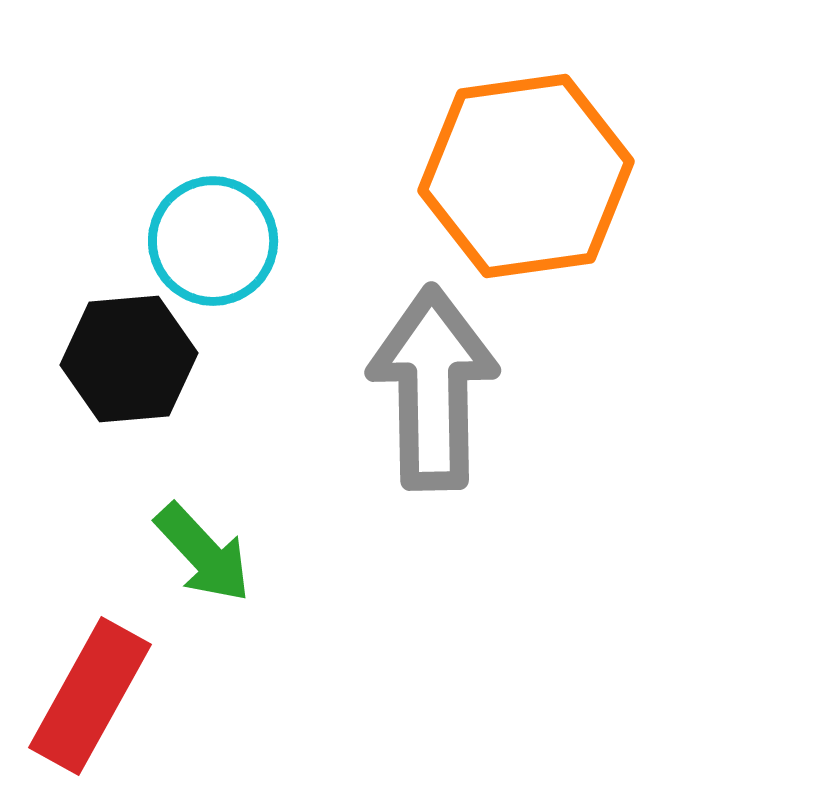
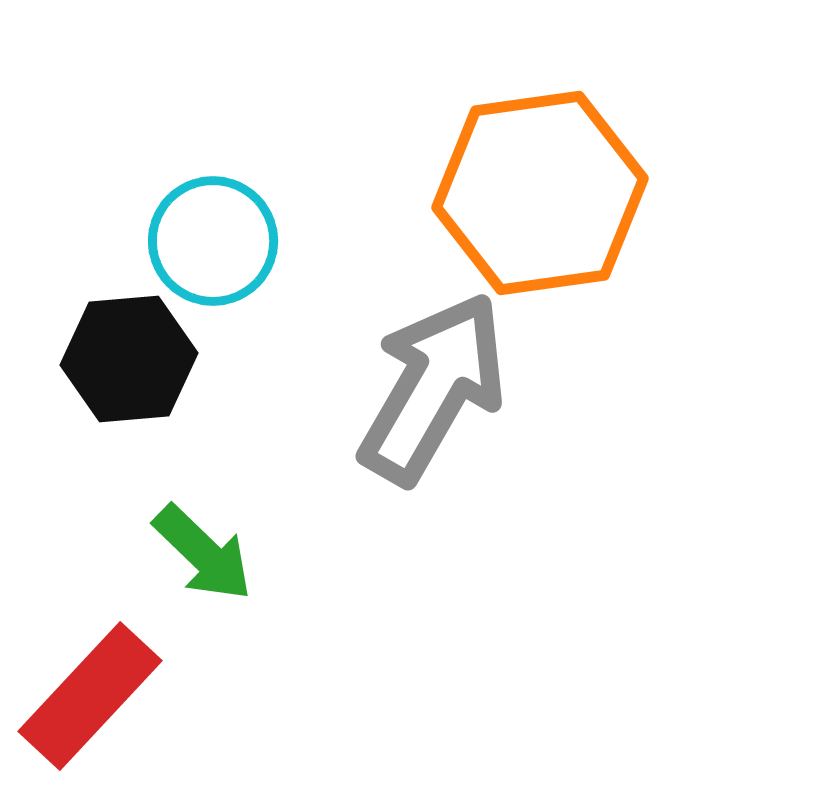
orange hexagon: moved 14 px right, 17 px down
gray arrow: rotated 31 degrees clockwise
green arrow: rotated 3 degrees counterclockwise
red rectangle: rotated 14 degrees clockwise
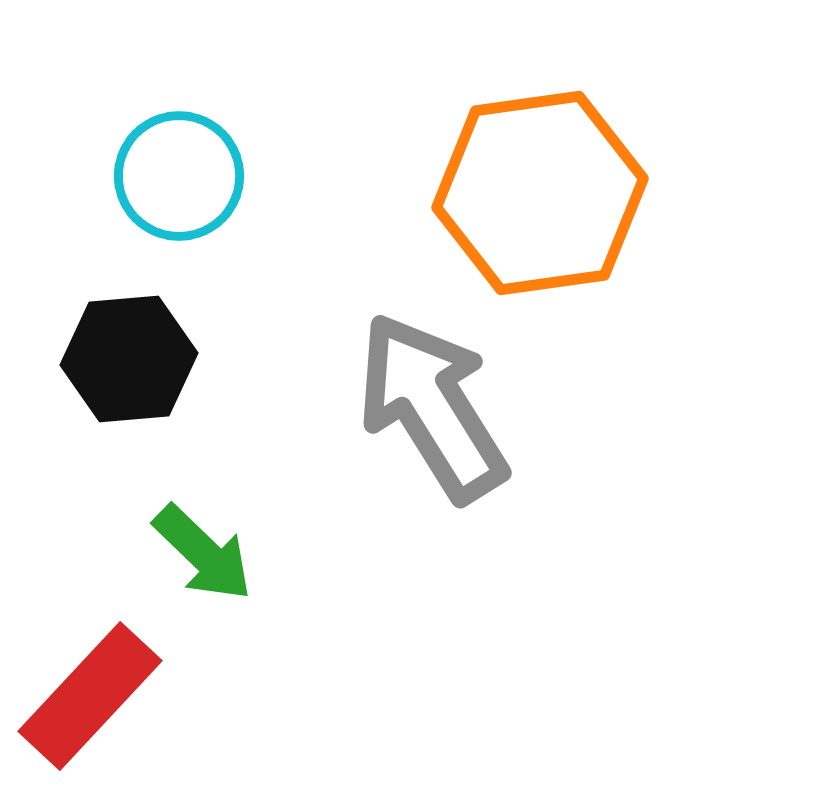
cyan circle: moved 34 px left, 65 px up
gray arrow: moved 1 px left, 19 px down; rotated 62 degrees counterclockwise
